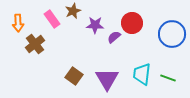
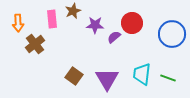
pink rectangle: rotated 30 degrees clockwise
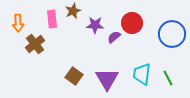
green line: rotated 42 degrees clockwise
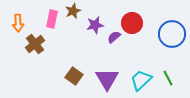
pink rectangle: rotated 18 degrees clockwise
purple star: rotated 12 degrees counterclockwise
cyan trapezoid: moved 1 px left, 6 px down; rotated 40 degrees clockwise
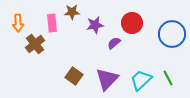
brown star: moved 1 px left, 1 px down; rotated 21 degrees clockwise
pink rectangle: moved 4 px down; rotated 18 degrees counterclockwise
purple semicircle: moved 6 px down
purple triangle: rotated 15 degrees clockwise
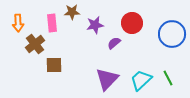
brown square: moved 20 px left, 11 px up; rotated 36 degrees counterclockwise
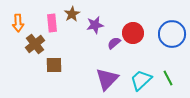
brown star: moved 2 px down; rotated 28 degrees counterclockwise
red circle: moved 1 px right, 10 px down
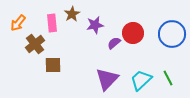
orange arrow: rotated 42 degrees clockwise
brown square: moved 1 px left
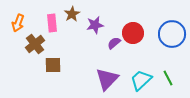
orange arrow: rotated 18 degrees counterclockwise
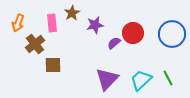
brown star: moved 1 px up
